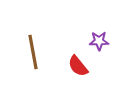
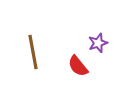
purple star: moved 1 px left, 2 px down; rotated 18 degrees counterclockwise
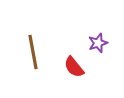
red semicircle: moved 4 px left, 1 px down
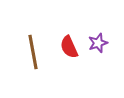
red semicircle: moved 5 px left, 20 px up; rotated 15 degrees clockwise
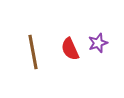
red semicircle: moved 1 px right, 2 px down
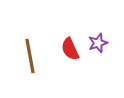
brown line: moved 3 px left, 4 px down
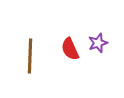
brown line: rotated 12 degrees clockwise
